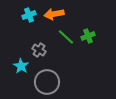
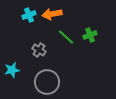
orange arrow: moved 2 px left
green cross: moved 2 px right, 1 px up
cyan star: moved 9 px left, 4 px down; rotated 28 degrees clockwise
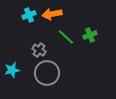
gray circle: moved 9 px up
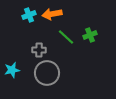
gray cross: rotated 32 degrees counterclockwise
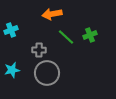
cyan cross: moved 18 px left, 15 px down
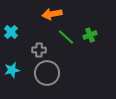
cyan cross: moved 2 px down; rotated 24 degrees counterclockwise
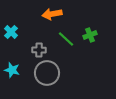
green line: moved 2 px down
cyan star: rotated 28 degrees clockwise
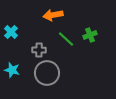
orange arrow: moved 1 px right, 1 px down
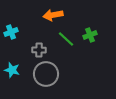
cyan cross: rotated 24 degrees clockwise
gray circle: moved 1 px left, 1 px down
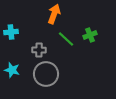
orange arrow: moved 1 px right, 1 px up; rotated 120 degrees clockwise
cyan cross: rotated 16 degrees clockwise
